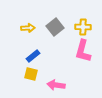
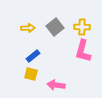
yellow cross: moved 1 px left
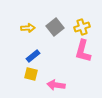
yellow cross: rotated 21 degrees counterclockwise
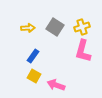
gray square: rotated 18 degrees counterclockwise
blue rectangle: rotated 16 degrees counterclockwise
yellow square: moved 3 px right, 2 px down; rotated 16 degrees clockwise
pink arrow: rotated 12 degrees clockwise
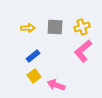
gray square: rotated 30 degrees counterclockwise
pink L-shape: rotated 35 degrees clockwise
blue rectangle: rotated 16 degrees clockwise
yellow square: rotated 24 degrees clockwise
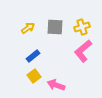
yellow arrow: rotated 32 degrees counterclockwise
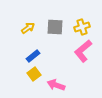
yellow square: moved 2 px up
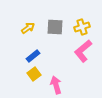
pink arrow: rotated 54 degrees clockwise
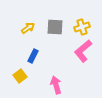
blue rectangle: rotated 24 degrees counterclockwise
yellow square: moved 14 px left, 2 px down
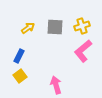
yellow cross: moved 1 px up
blue rectangle: moved 14 px left
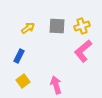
gray square: moved 2 px right, 1 px up
yellow square: moved 3 px right, 5 px down
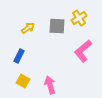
yellow cross: moved 3 px left, 8 px up; rotated 14 degrees counterclockwise
yellow square: rotated 24 degrees counterclockwise
pink arrow: moved 6 px left
